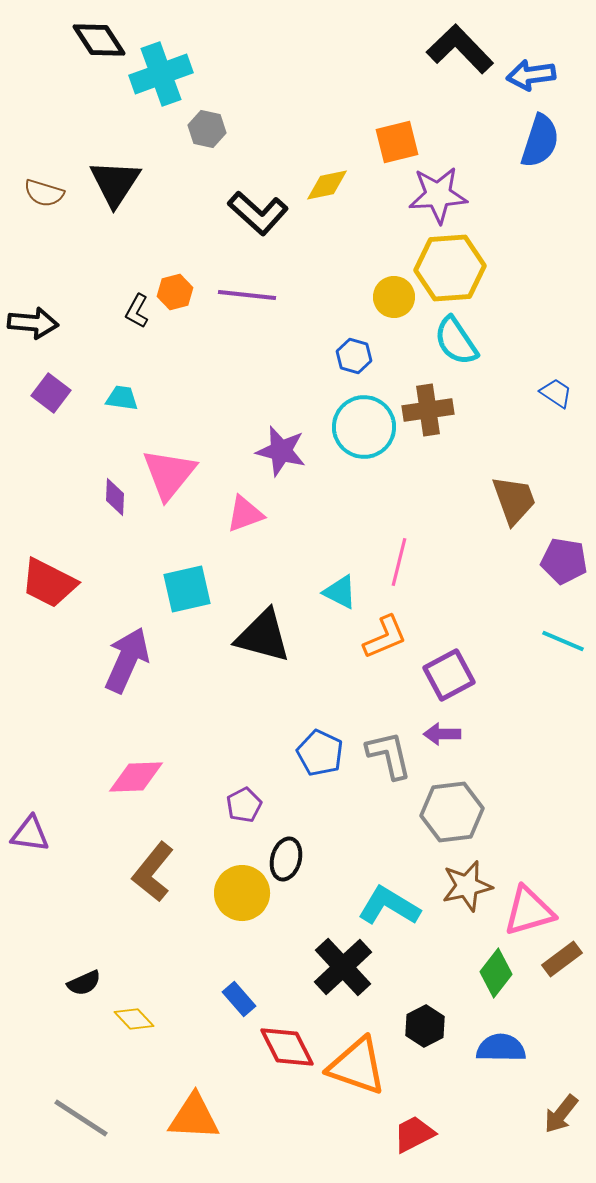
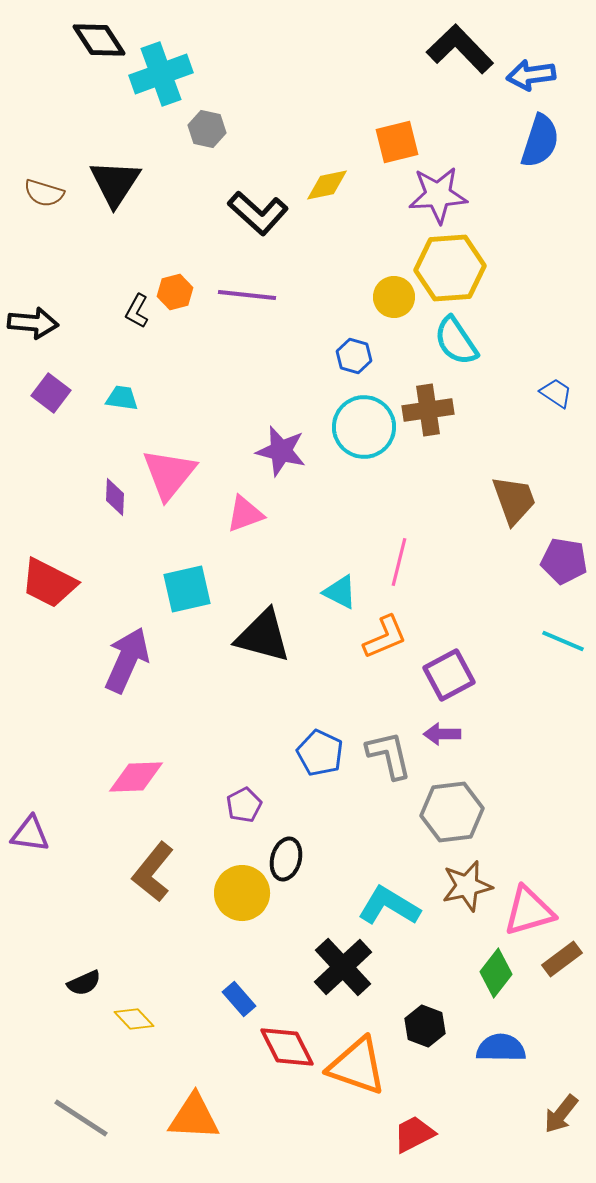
black hexagon at (425, 1026): rotated 12 degrees counterclockwise
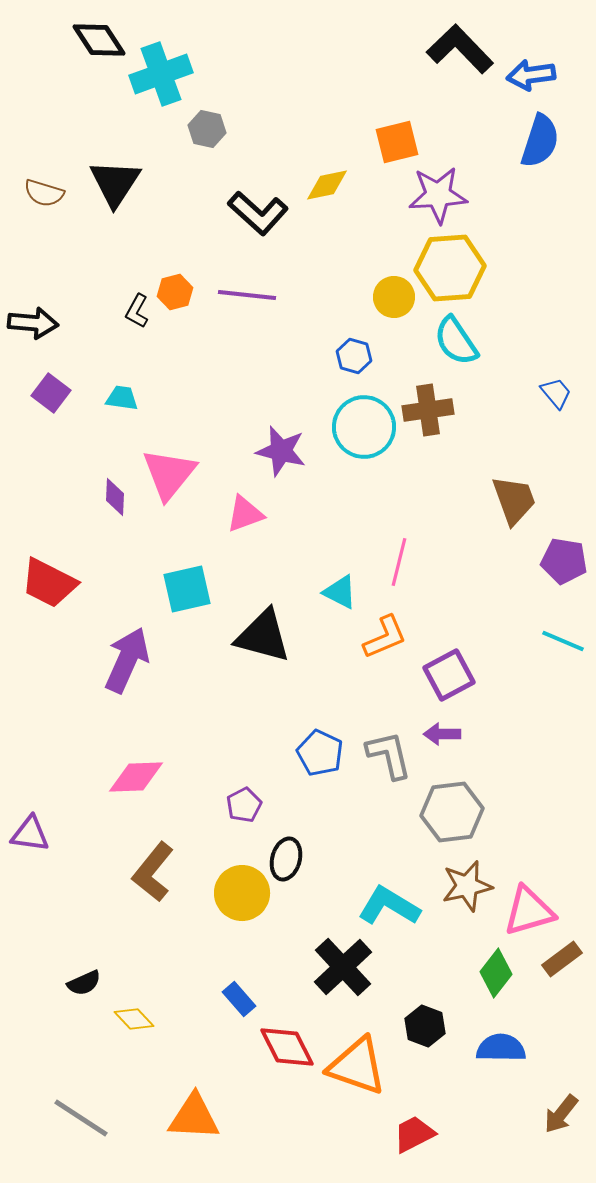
blue trapezoid at (556, 393): rotated 16 degrees clockwise
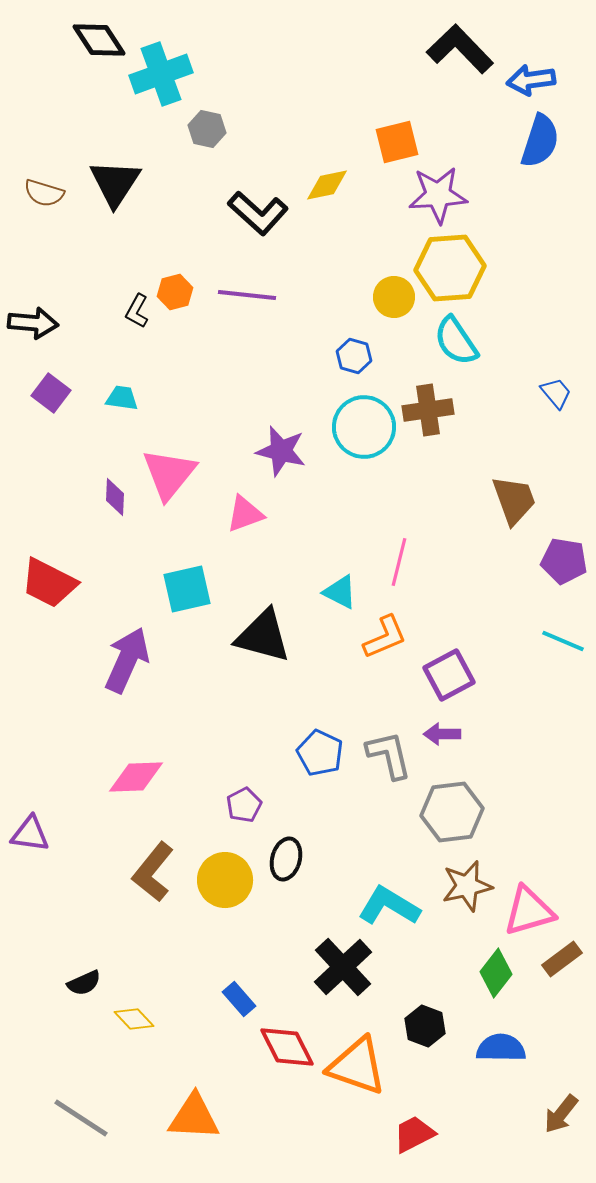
blue arrow at (531, 75): moved 5 px down
yellow circle at (242, 893): moved 17 px left, 13 px up
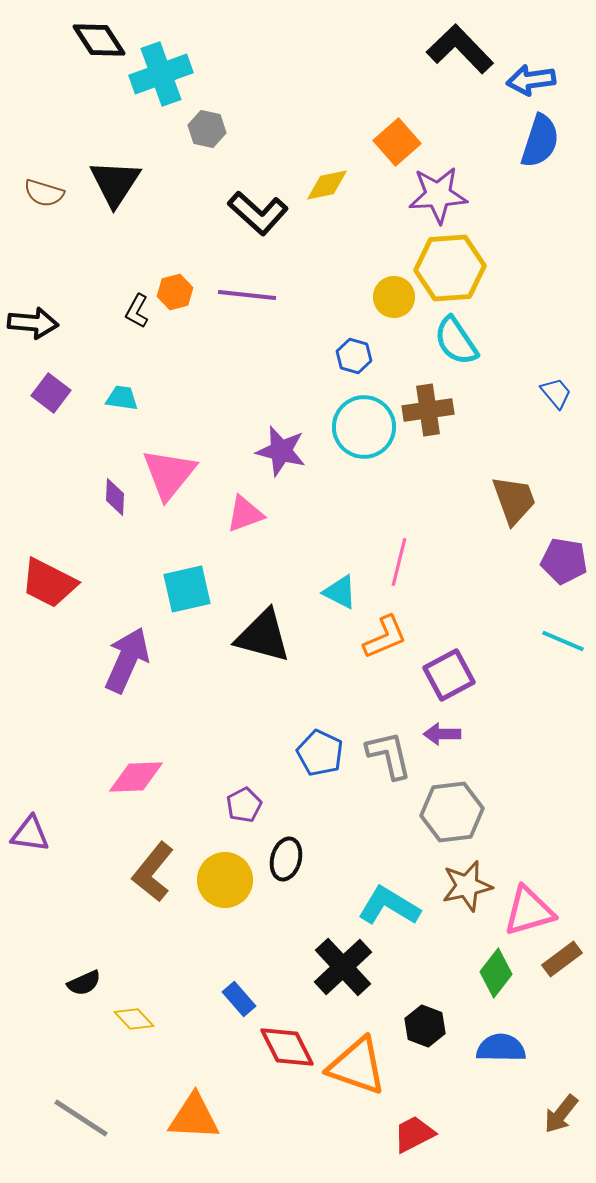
orange square at (397, 142): rotated 27 degrees counterclockwise
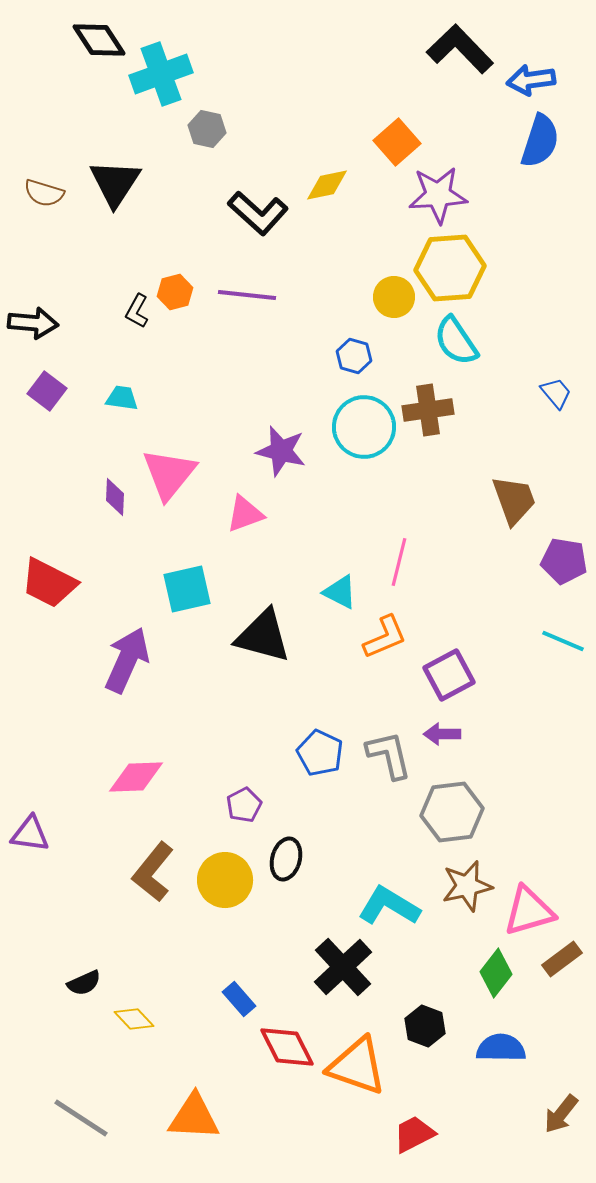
purple square at (51, 393): moved 4 px left, 2 px up
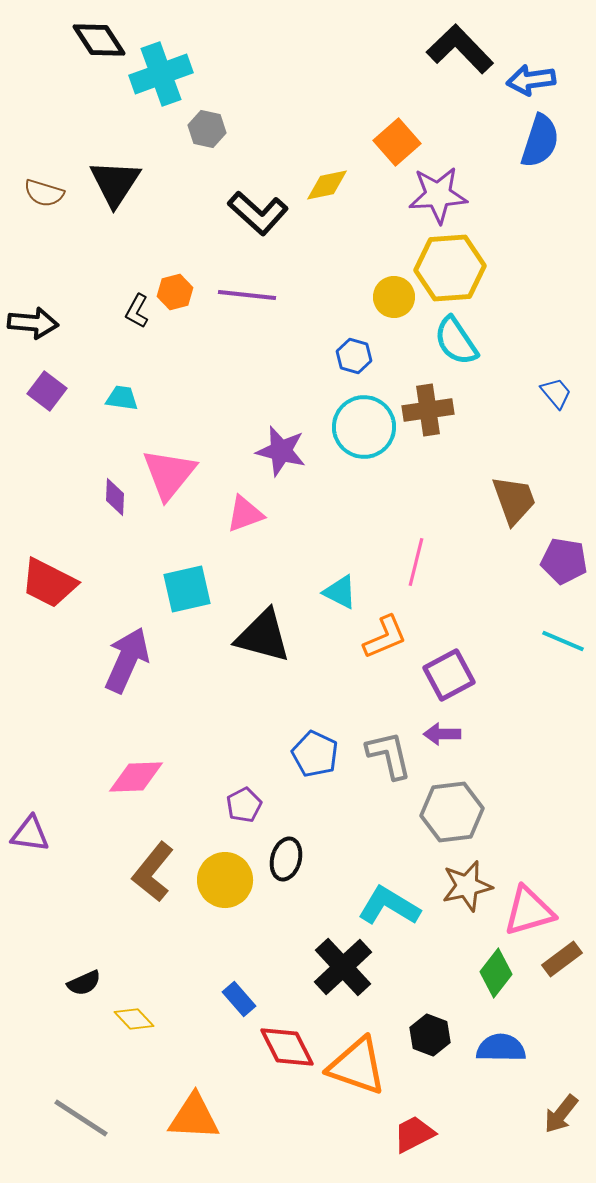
pink line at (399, 562): moved 17 px right
blue pentagon at (320, 753): moved 5 px left, 1 px down
black hexagon at (425, 1026): moved 5 px right, 9 px down
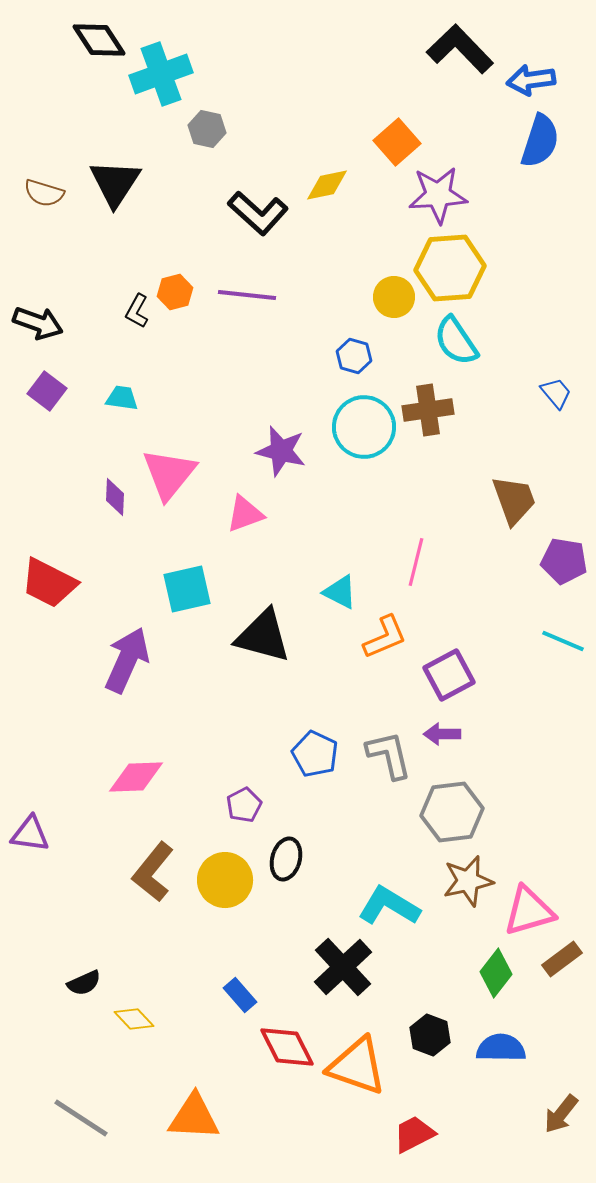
black arrow at (33, 323): moved 5 px right; rotated 15 degrees clockwise
brown star at (467, 886): moved 1 px right, 5 px up
blue rectangle at (239, 999): moved 1 px right, 4 px up
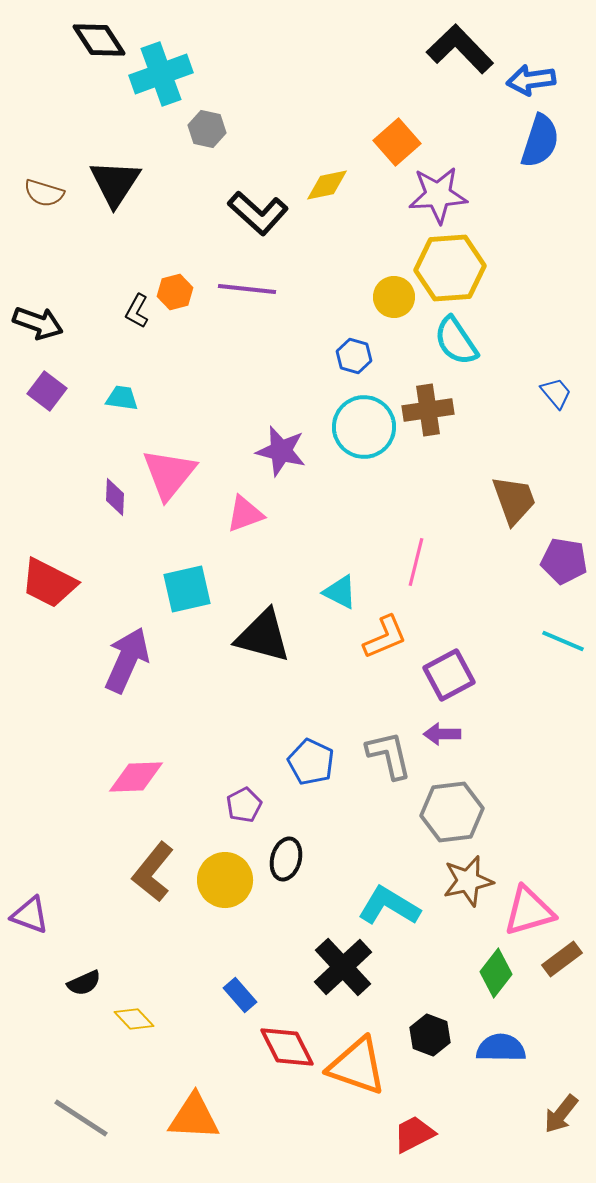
purple line at (247, 295): moved 6 px up
blue pentagon at (315, 754): moved 4 px left, 8 px down
purple triangle at (30, 834): moved 81 px down; rotated 12 degrees clockwise
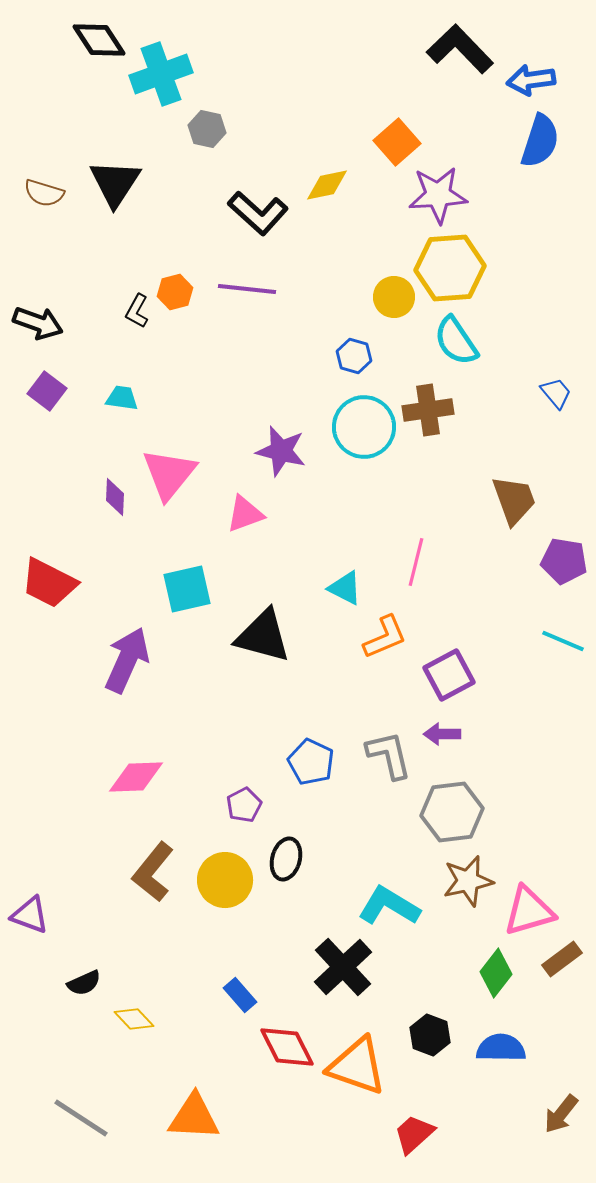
cyan triangle at (340, 592): moved 5 px right, 4 px up
red trapezoid at (414, 1134): rotated 15 degrees counterclockwise
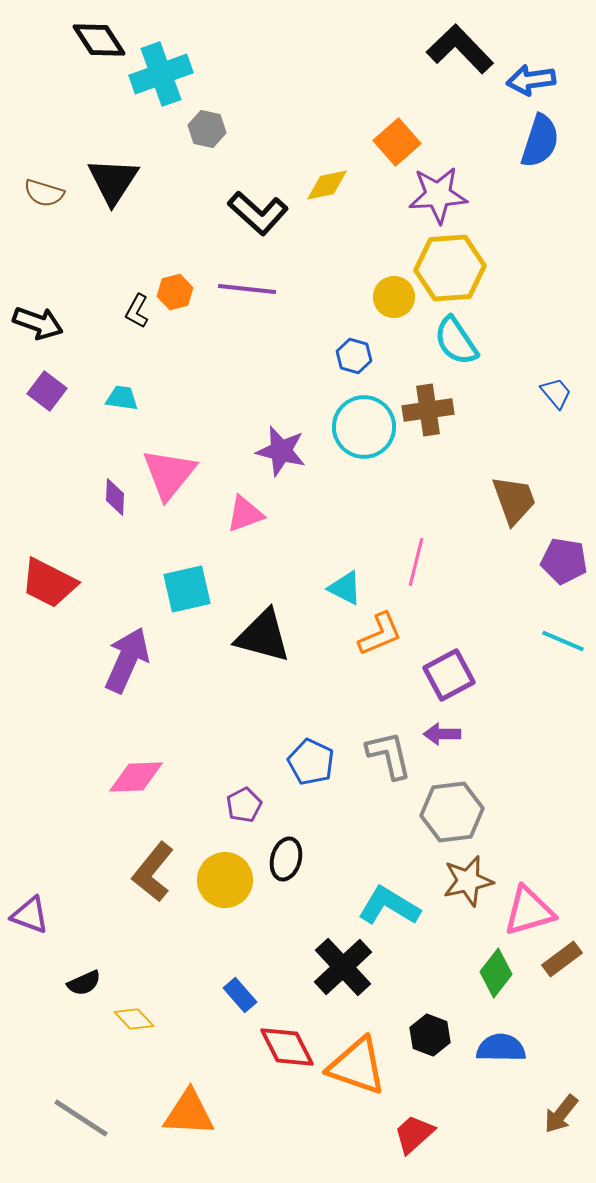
black triangle at (115, 183): moved 2 px left, 2 px up
orange L-shape at (385, 637): moved 5 px left, 3 px up
orange triangle at (194, 1117): moved 5 px left, 4 px up
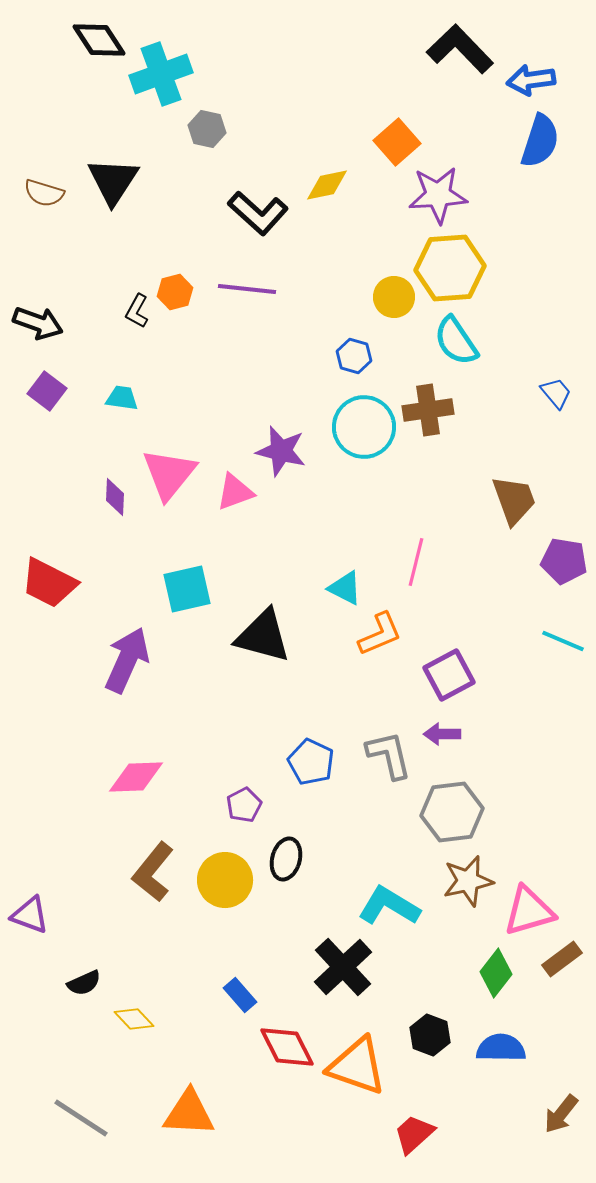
pink triangle at (245, 514): moved 10 px left, 22 px up
